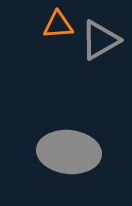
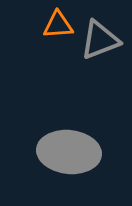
gray triangle: rotated 9 degrees clockwise
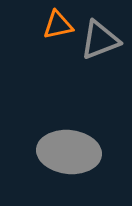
orange triangle: rotated 8 degrees counterclockwise
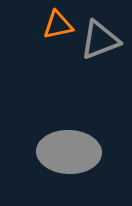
gray ellipse: rotated 4 degrees counterclockwise
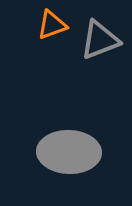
orange triangle: moved 6 px left; rotated 8 degrees counterclockwise
